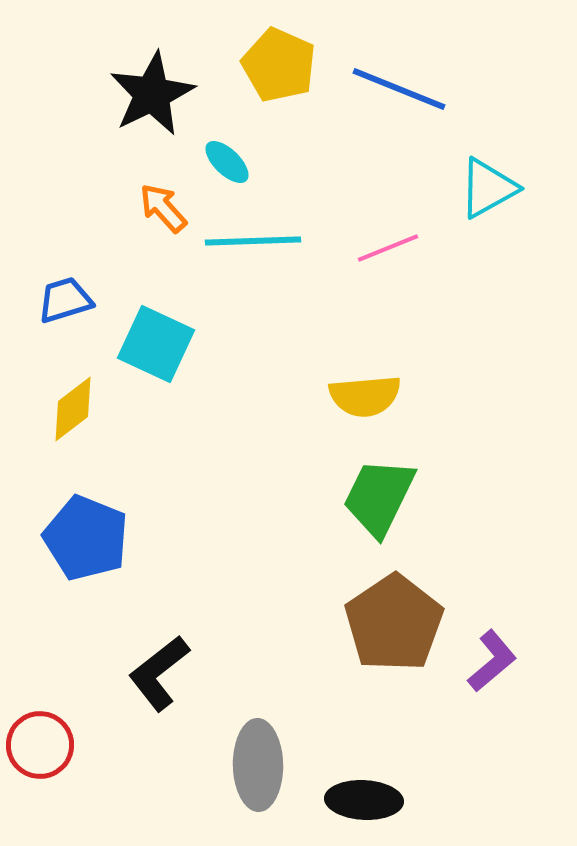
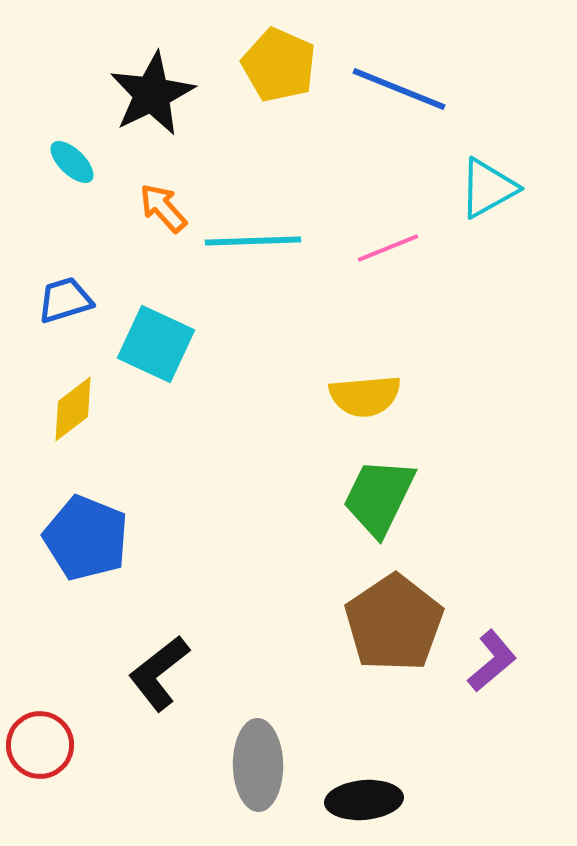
cyan ellipse: moved 155 px left
black ellipse: rotated 8 degrees counterclockwise
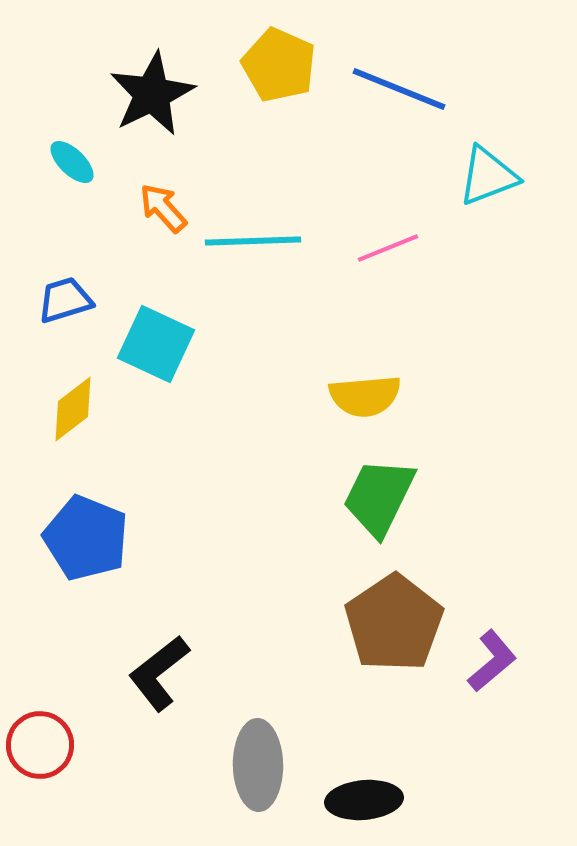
cyan triangle: moved 12 px up; rotated 8 degrees clockwise
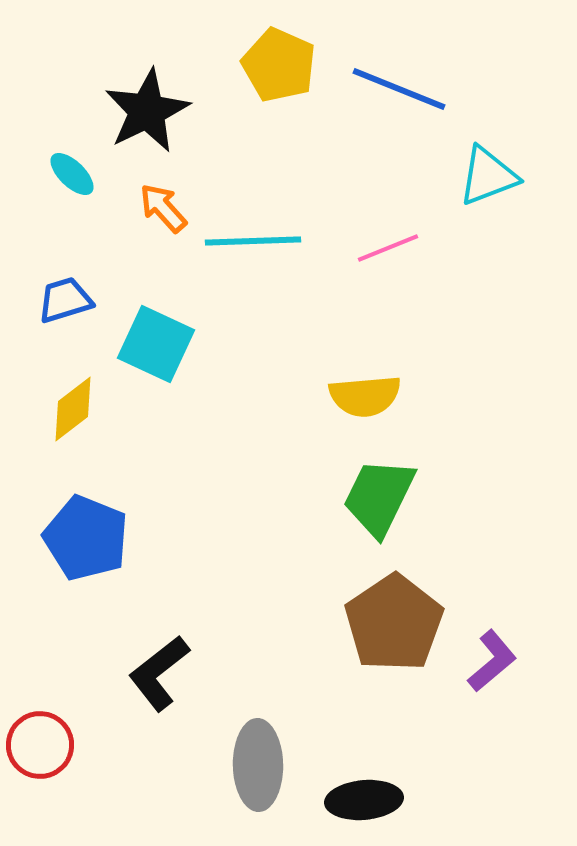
black star: moved 5 px left, 17 px down
cyan ellipse: moved 12 px down
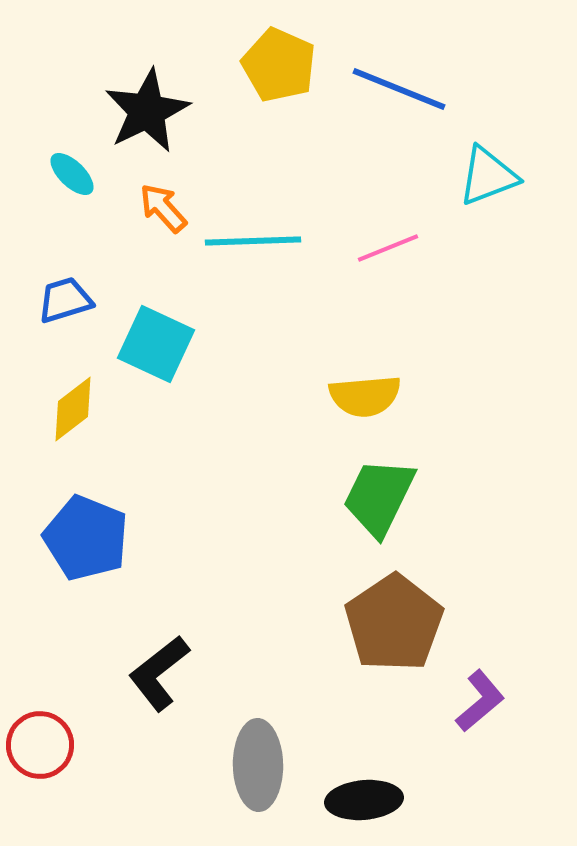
purple L-shape: moved 12 px left, 40 px down
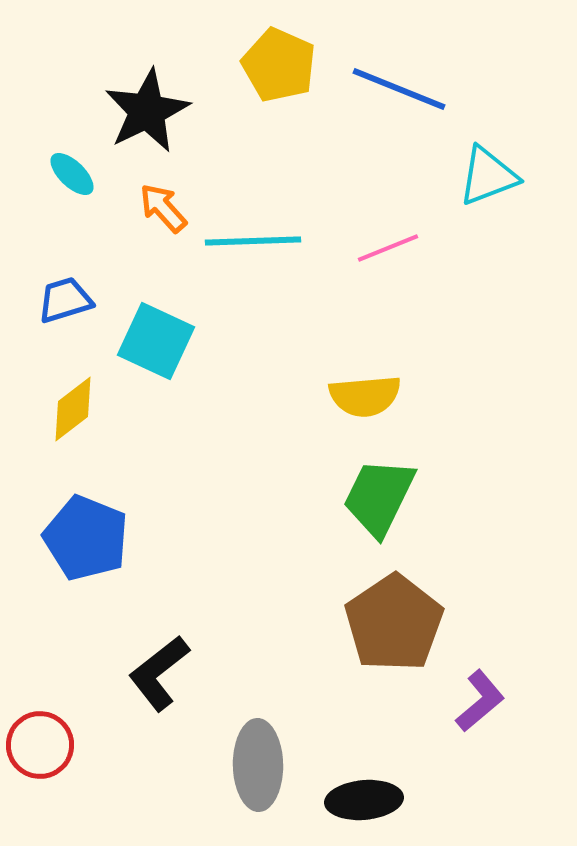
cyan square: moved 3 px up
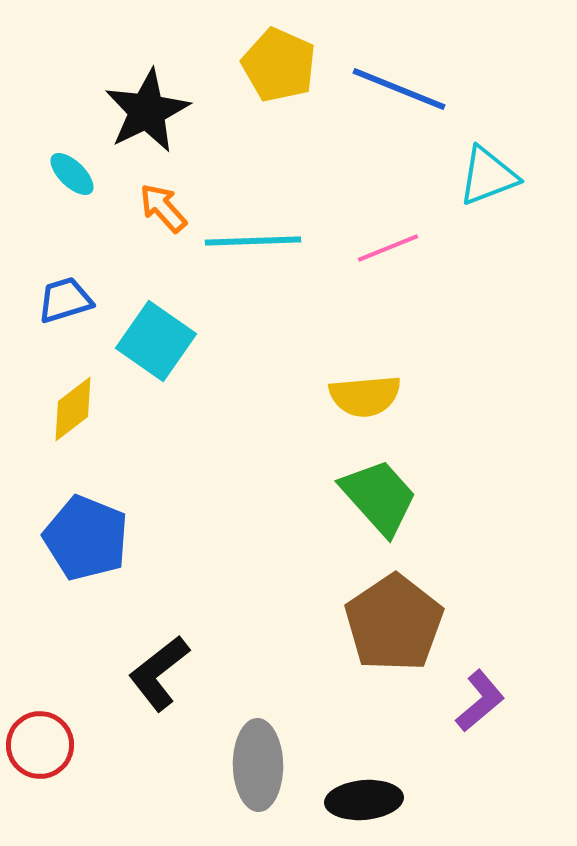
cyan square: rotated 10 degrees clockwise
green trapezoid: rotated 112 degrees clockwise
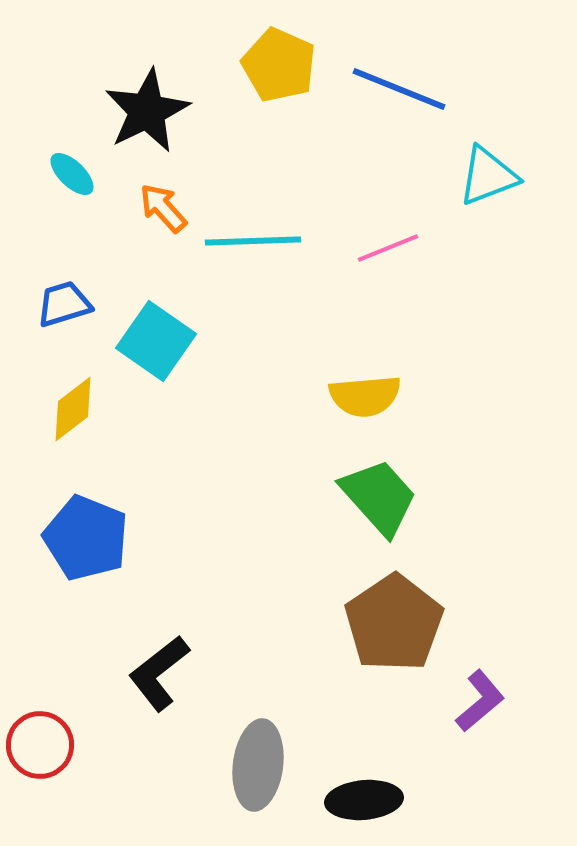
blue trapezoid: moved 1 px left, 4 px down
gray ellipse: rotated 8 degrees clockwise
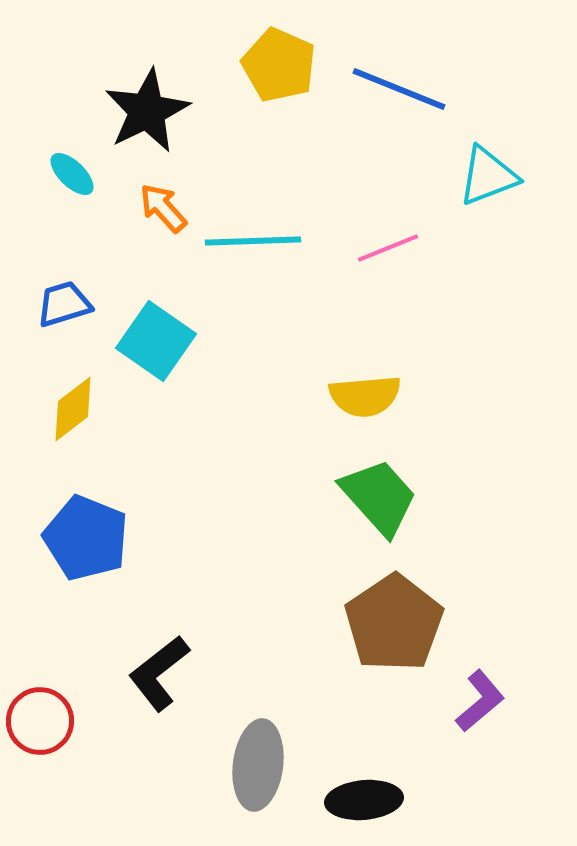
red circle: moved 24 px up
